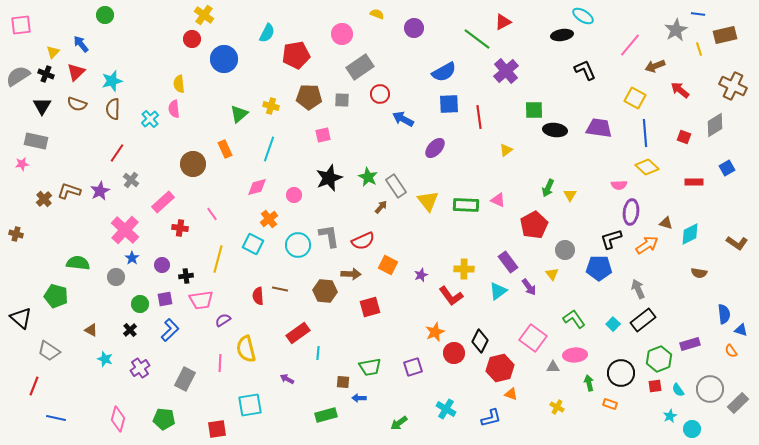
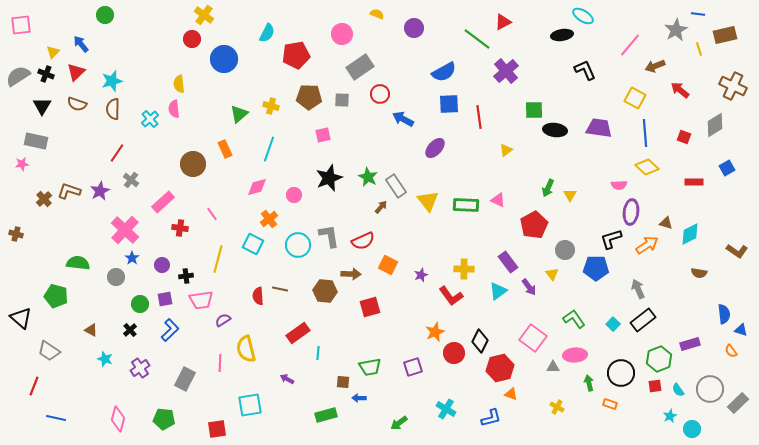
brown L-shape at (737, 243): moved 8 px down
blue pentagon at (599, 268): moved 3 px left
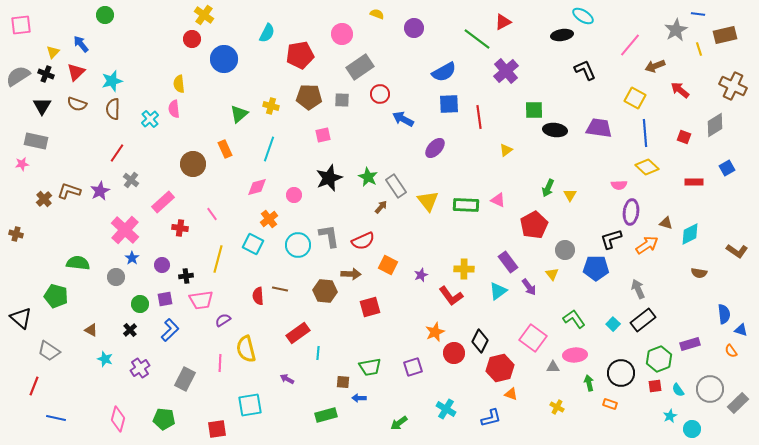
red pentagon at (296, 55): moved 4 px right
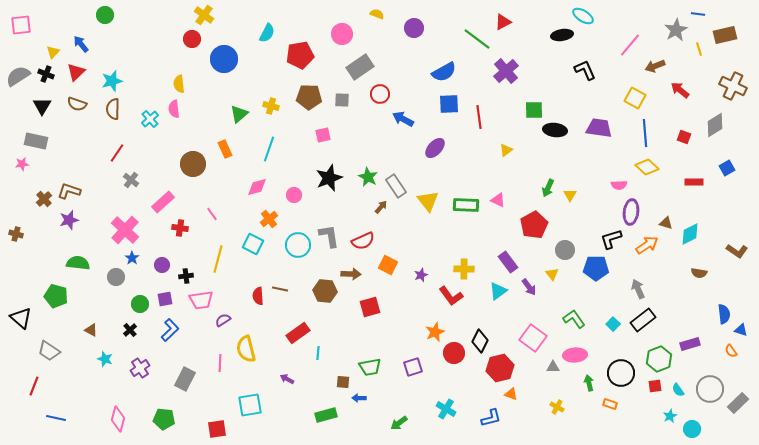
purple star at (100, 191): moved 31 px left, 29 px down; rotated 12 degrees clockwise
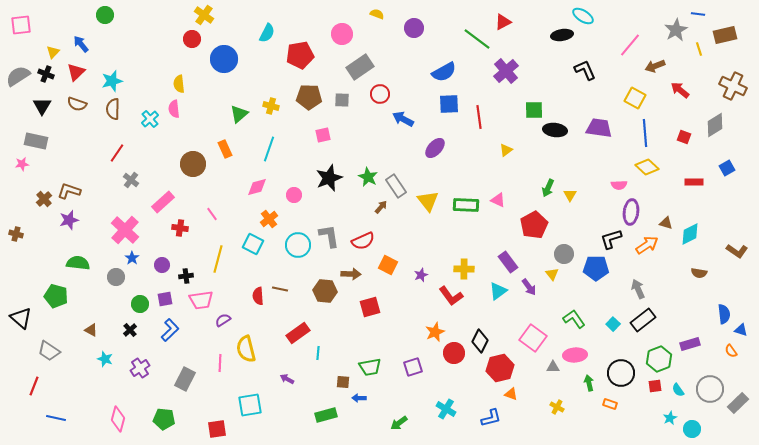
gray circle at (565, 250): moved 1 px left, 4 px down
cyan star at (670, 416): moved 2 px down
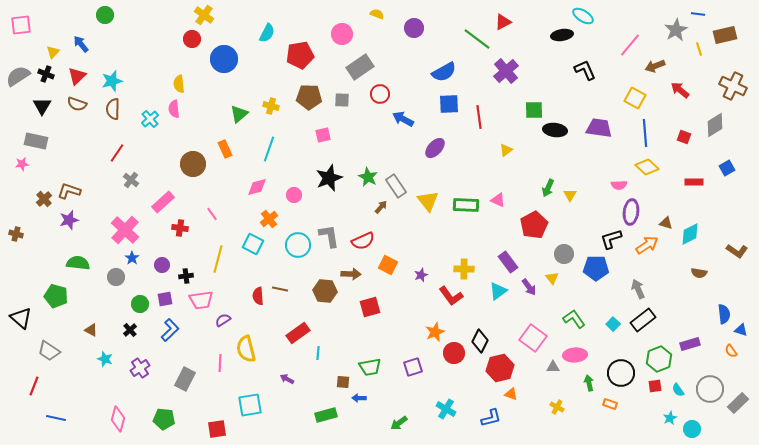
red triangle at (76, 72): moved 1 px right, 4 px down
yellow triangle at (552, 274): moved 4 px down
